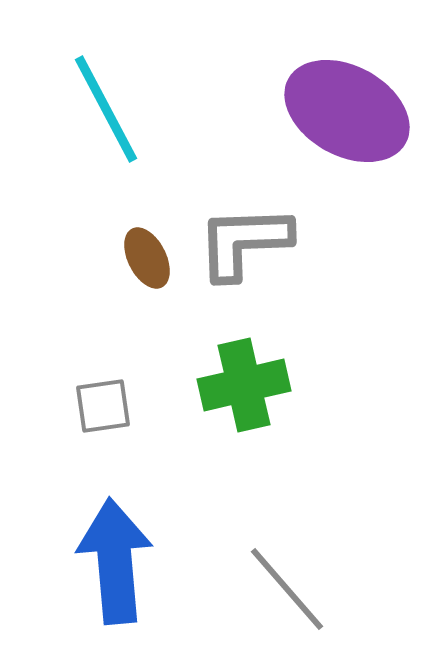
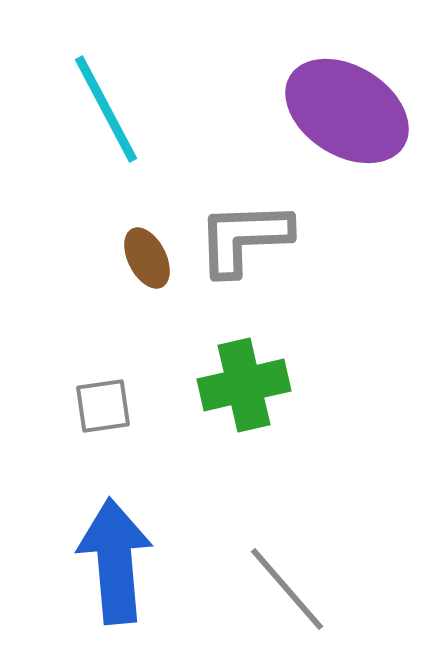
purple ellipse: rotated 3 degrees clockwise
gray L-shape: moved 4 px up
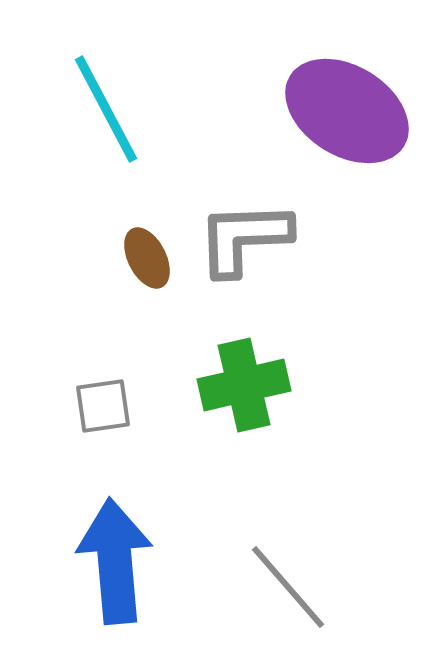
gray line: moved 1 px right, 2 px up
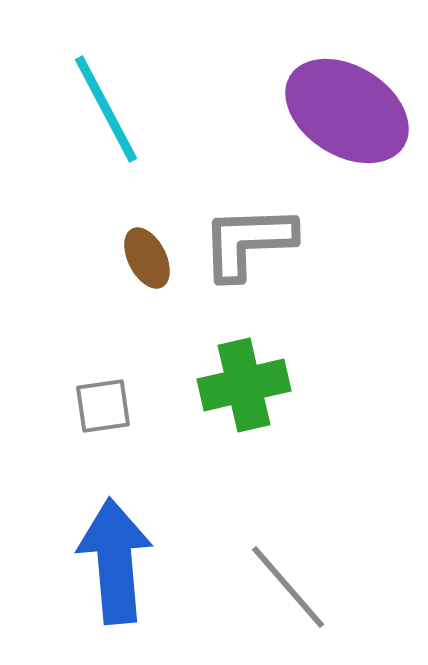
gray L-shape: moved 4 px right, 4 px down
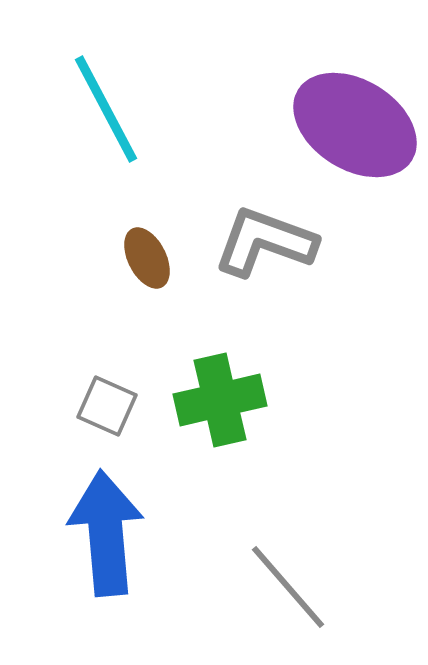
purple ellipse: moved 8 px right, 14 px down
gray L-shape: moved 17 px right; rotated 22 degrees clockwise
green cross: moved 24 px left, 15 px down
gray square: moved 4 px right; rotated 32 degrees clockwise
blue arrow: moved 9 px left, 28 px up
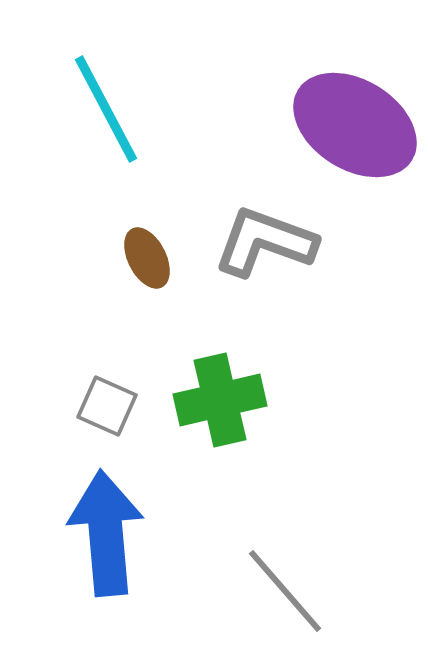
gray line: moved 3 px left, 4 px down
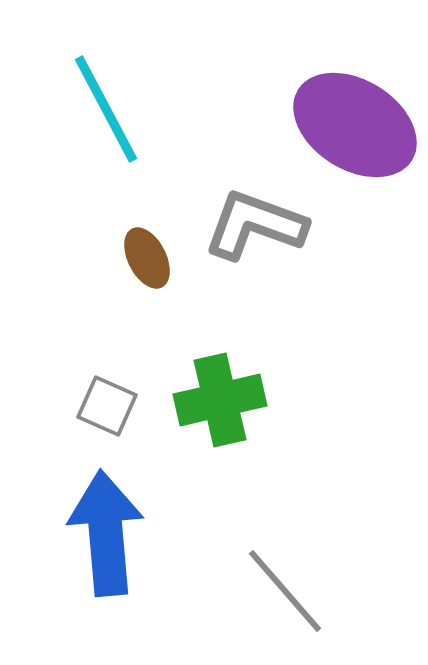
gray L-shape: moved 10 px left, 17 px up
